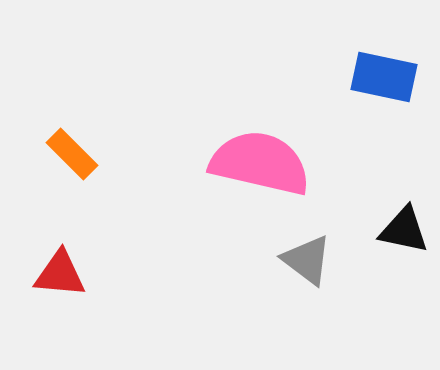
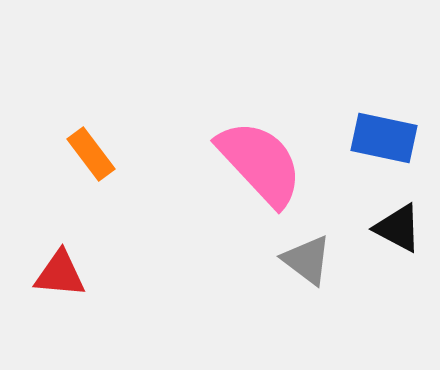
blue rectangle: moved 61 px down
orange rectangle: moved 19 px right; rotated 8 degrees clockwise
pink semicircle: rotated 34 degrees clockwise
black triangle: moved 6 px left, 2 px up; rotated 16 degrees clockwise
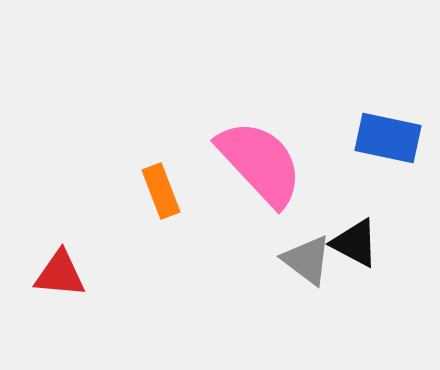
blue rectangle: moved 4 px right
orange rectangle: moved 70 px right, 37 px down; rotated 16 degrees clockwise
black triangle: moved 43 px left, 15 px down
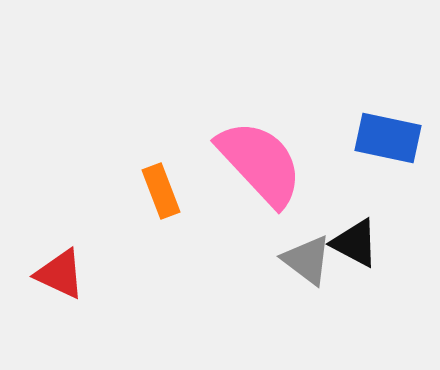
red triangle: rotated 20 degrees clockwise
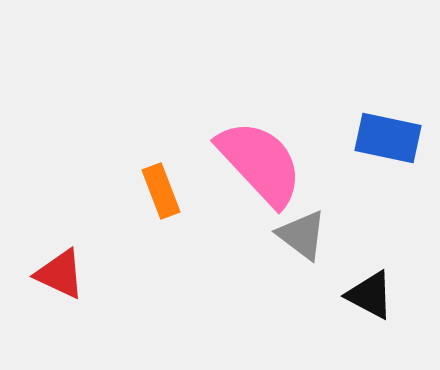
black triangle: moved 15 px right, 52 px down
gray triangle: moved 5 px left, 25 px up
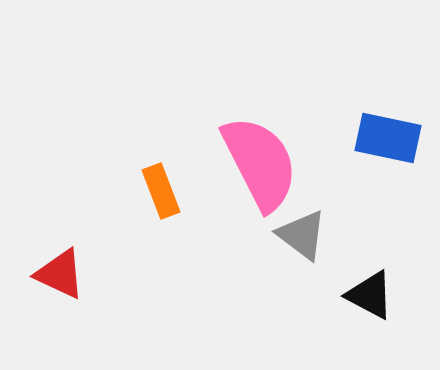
pink semicircle: rotated 16 degrees clockwise
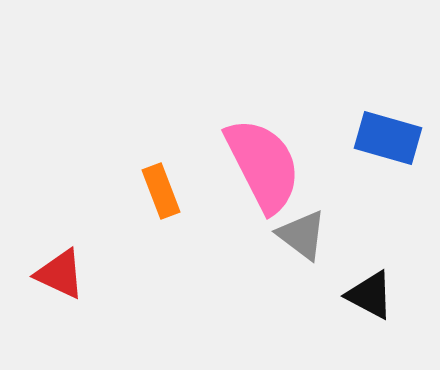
blue rectangle: rotated 4 degrees clockwise
pink semicircle: moved 3 px right, 2 px down
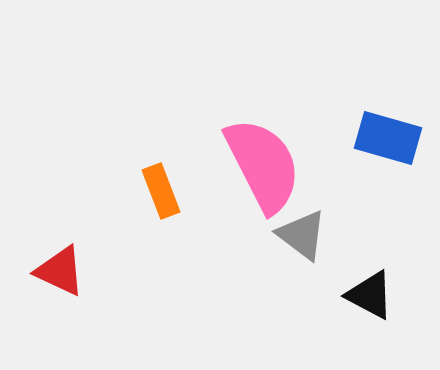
red triangle: moved 3 px up
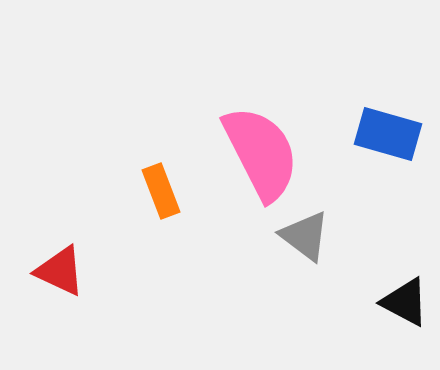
blue rectangle: moved 4 px up
pink semicircle: moved 2 px left, 12 px up
gray triangle: moved 3 px right, 1 px down
black triangle: moved 35 px right, 7 px down
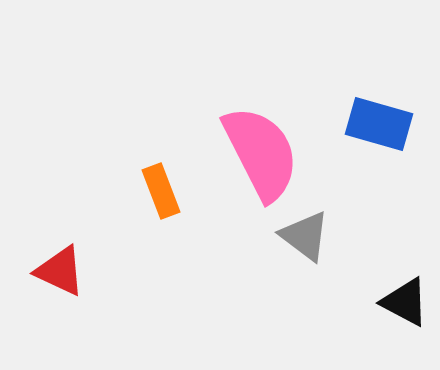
blue rectangle: moved 9 px left, 10 px up
